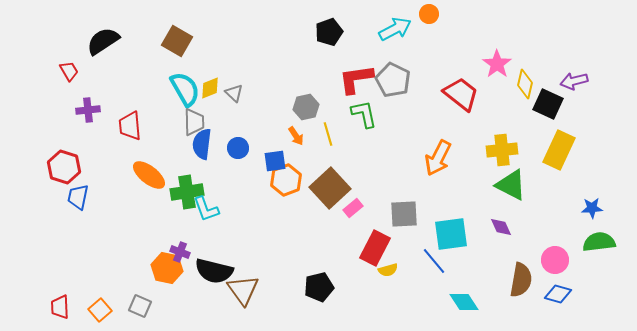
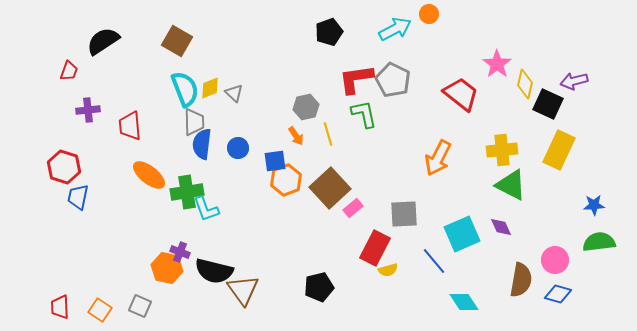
red trapezoid at (69, 71): rotated 50 degrees clockwise
cyan semicircle at (185, 89): rotated 9 degrees clockwise
blue star at (592, 208): moved 2 px right, 3 px up
cyan square at (451, 234): moved 11 px right; rotated 15 degrees counterclockwise
orange square at (100, 310): rotated 15 degrees counterclockwise
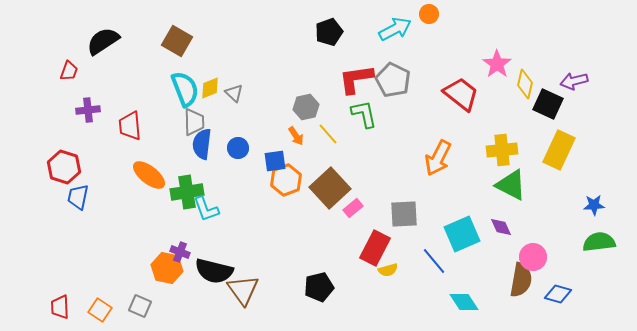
yellow line at (328, 134): rotated 25 degrees counterclockwise
pink circle at (555, 260): moved 22 px left, 3 px up
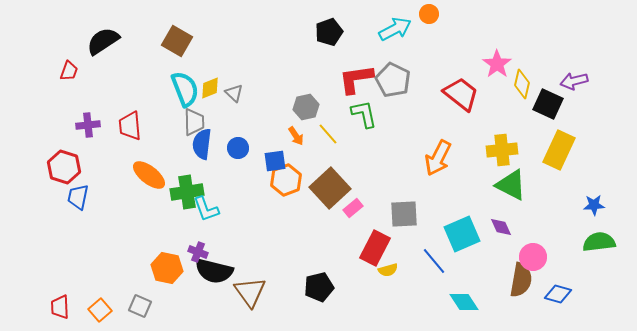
yellow diamond at (525, 84): moved 3 px left
purple cross at (88, 110): moved 15 px down
purple cross at (180, 252): moved 18 px right
brown triangle at (243, 290): moved 7 px right, 2 px down
orange square at (100, 310): rotated 15 degrees clockwise
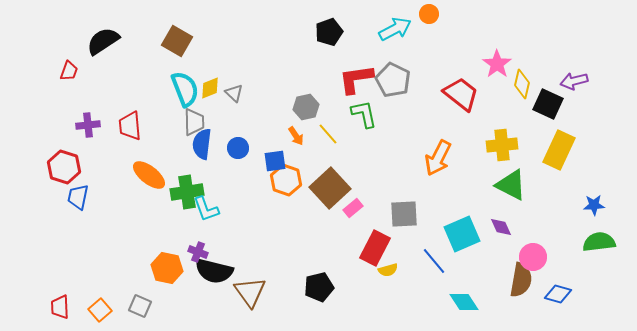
yellow cross at (502, 150): moved 5 px up
orange hexagon at (286, 180): rotated 20 degrees counterclockwise
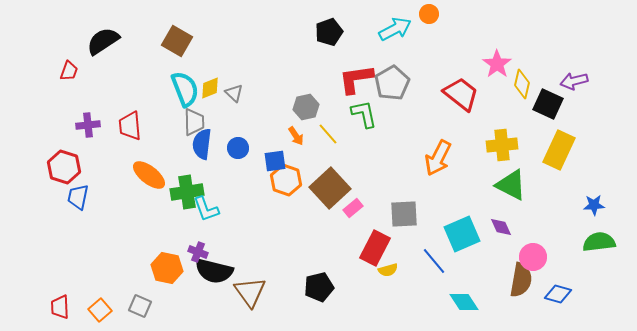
gray pentagon at (393, 80): moved 1 px left, 3 px down; rotated 16 degrees clockwise
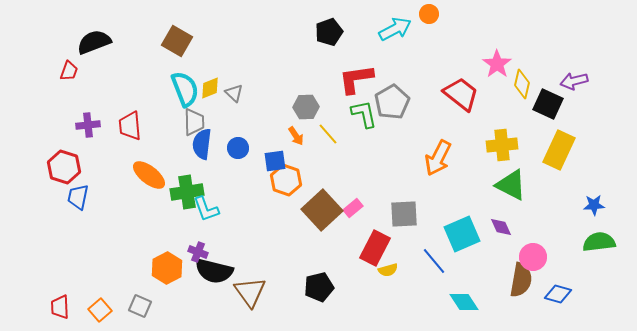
black semicircle at (103, 41): moved 9 px left, 1 px down; rotated 12 degrees clockwise
gray pentagon at (392, 83): moved 19 px down
gray hexagon at (306, 107): rotated 10 degrees clockwise
brown square at (330, 188): moved 8 px left, 22 px down
orange hexagon at (167, 268): rotated 20 degrees clockwise
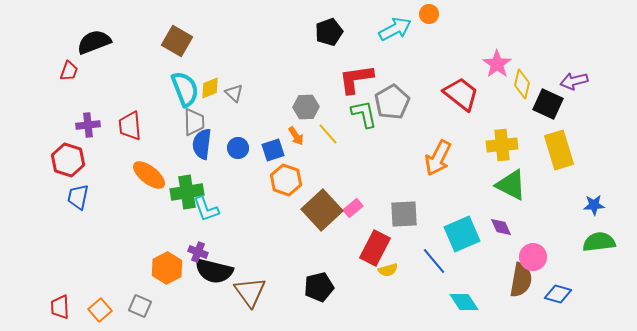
yellow rectangle at (559, 150): rotated 42 degrees counterclockwise
blue square at (275, 161): moved 2 px left, 11 px up; rotated 10 degrees counterclockwise
red hexagon at (64, 167): moved 4 px right, 7 px up
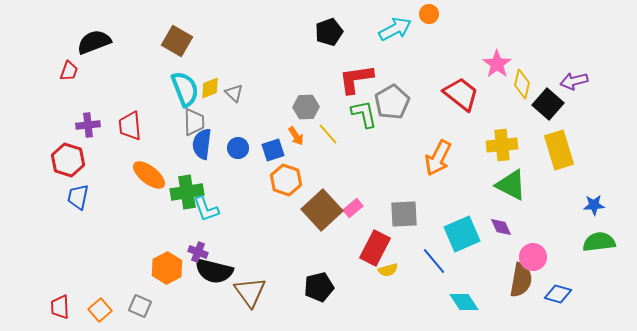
black square at (548, 104): rotated 16 degrees clockwise
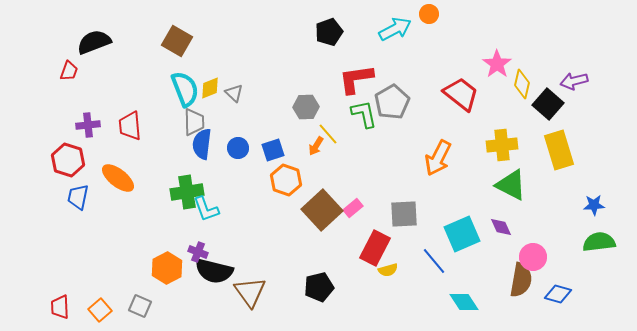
orange arrow at (296, 136): moved 20 px right, 10 px down; rotated 66 degrees clockwise
orange ellipse at (149, 175): moved 31 px left, 3 px down
